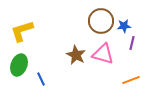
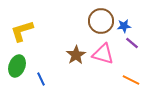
purple line: rotated 64 degrees counterclockwise
brown star: rotated 12 degrees clockwise
green ellipse: moved 2 px left, 1 px down
orange line: rotated 48 degrees clockwise
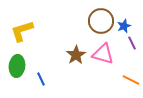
blue star: rotated 16 degrees counterclockwise
purple line: rotated 24 degrees clockwise
green ellipse: rotated 15 degrees counterclockwise
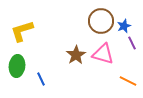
orange line: moved 3 px left, 1 px down
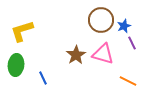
brown circle: moved 1 px up
green ellipse: moved 1 px left, 1 px up
blue line: moved 2 px right, 1 px up
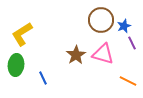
yellow L-shape: moved 3 px down; rotated 15 degrees counterclockwise
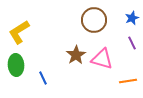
brown circle: moved 7 px left
blue star: moved 8 px right, 8 px up
yellow L-shape: moved 3 px left, 2 px up
pink triangle: moved 1 px left, 5 px down
green ellipse: rotated 10 degrees counterclockwise
orange line: rotated 36 degrees counterclockwise
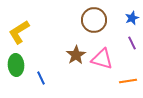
blue line: moved 2 px left
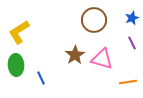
brown star: moved 1 px left
orange line: moved 1 px down
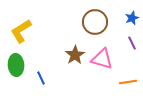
brown circle: moved 1 px right, 2 px down
yellow L-shape: moved 2 px right, 1 px up
